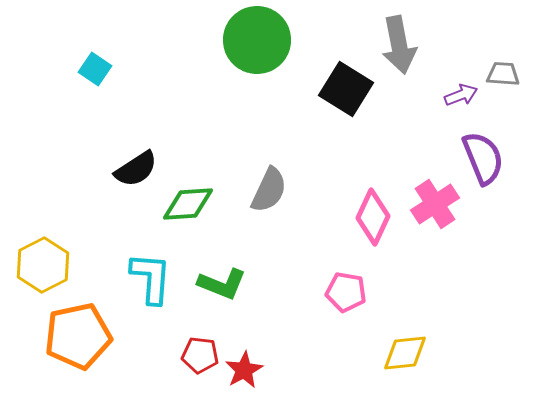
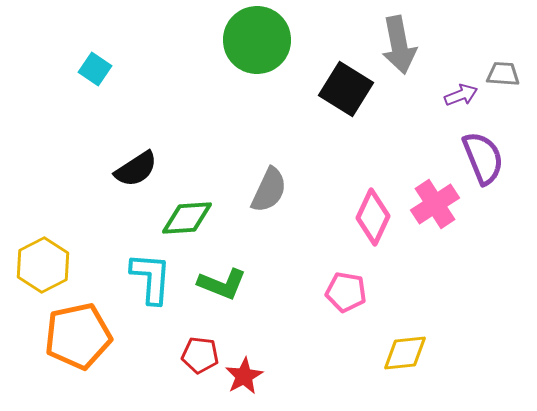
green diamond: moved 1 px left, 14 px down
red star: moved 6 px down
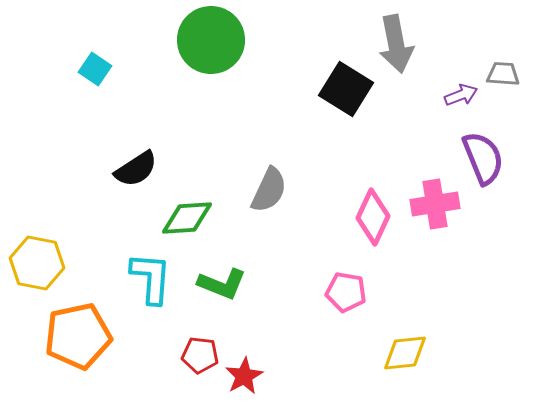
green circle: moved 46 px left
gray arrow: moved 3 px left, 1 px up
pink cross: rotated 24 degrees clockwise
yellow hexagon: moved 6 px left, 2 px up; rotated 22 degrees counterclockwise
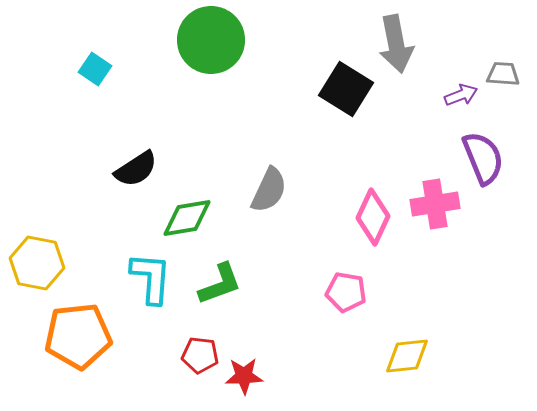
green diamond: rotated 6 degrees counterclockwise
green L-shape: moved 2 px left; rotated 42 degrees counterclockwise
orange pentagon: rotated 6 degrees clockwise
yellow diamond: moved 2 px right, 3 px down
red star: rotated 27 degrees clockwise
